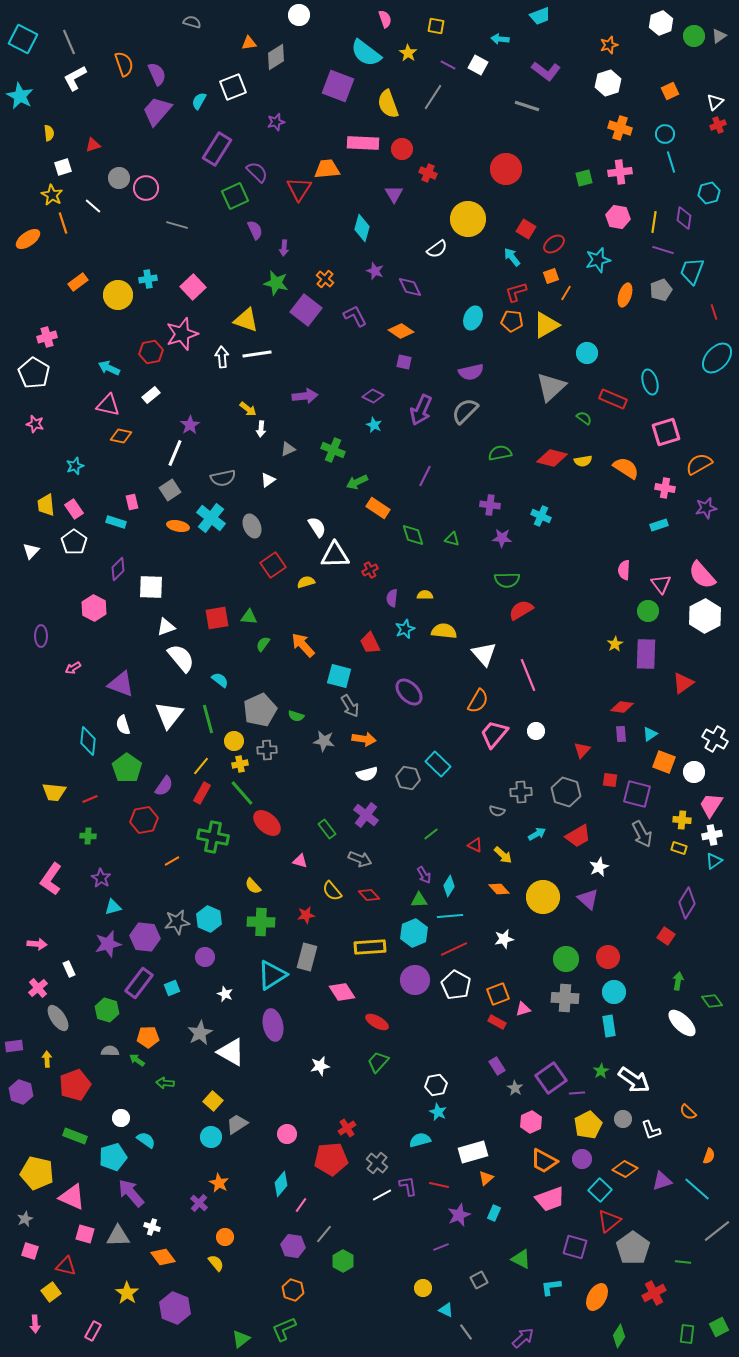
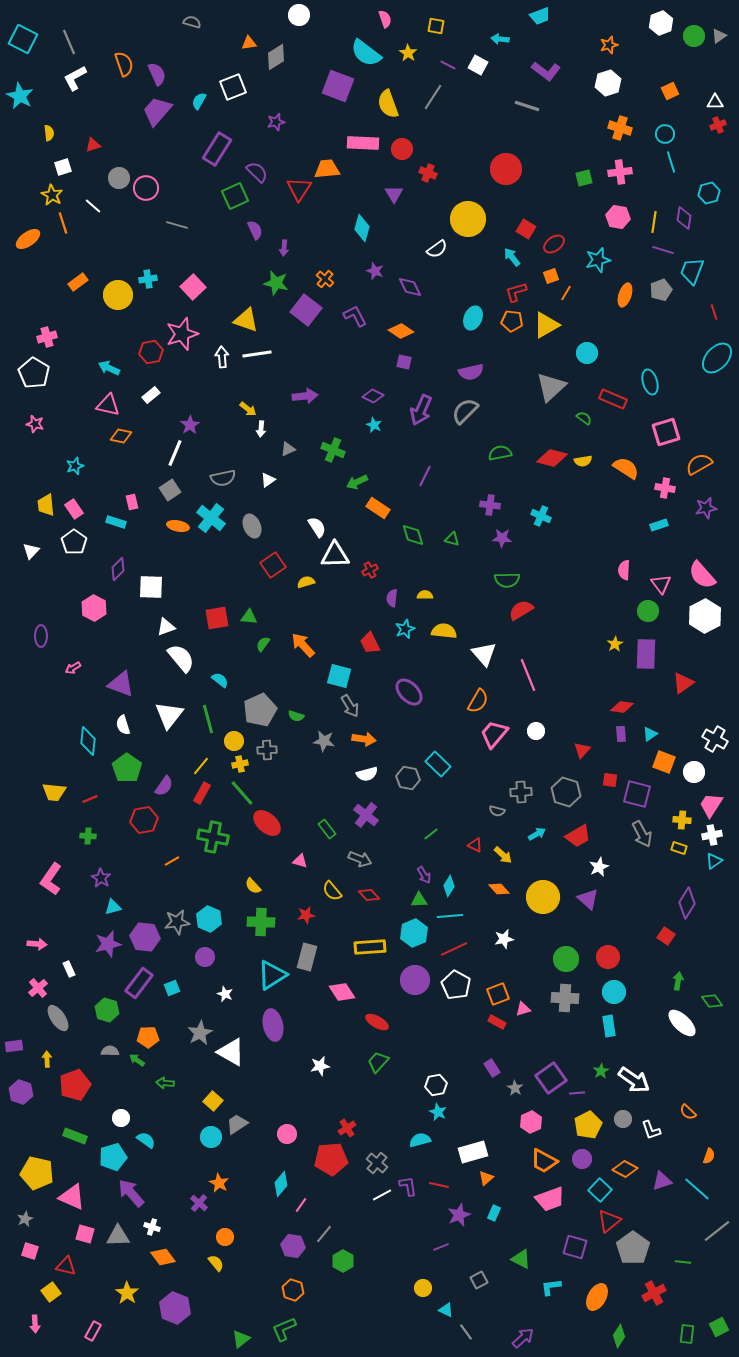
white triangle at (715, 102): rotated 42 degrees clockwise
purple rectangle at (497, 1066): moved 5 px left, 2 px down
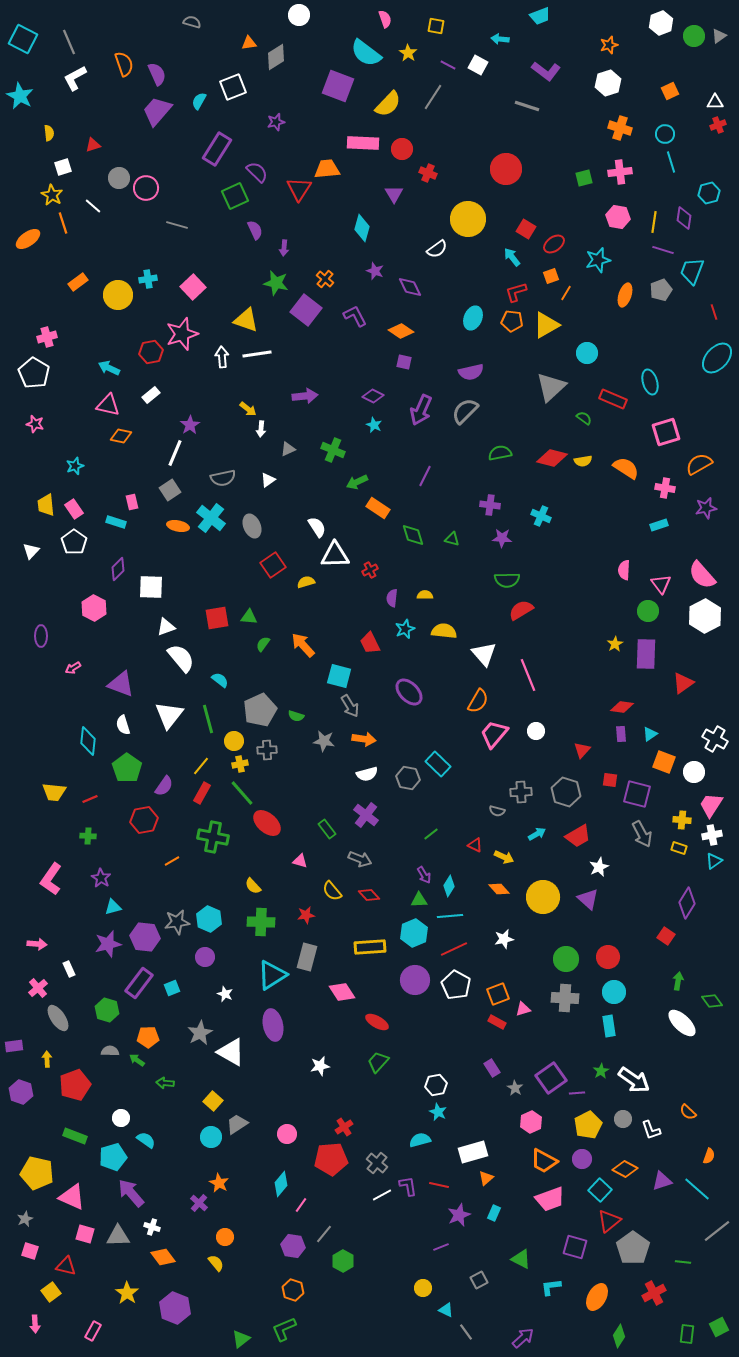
yellow semicircle at (388, 104): rotated 116 degrees counterclockwise
yellow arrow at (503, 855): moved 1 px right, 2 px down; rotated 18 degrees counterclockwise
red cross at (347, 1128): moved 3 px left, 1 px up
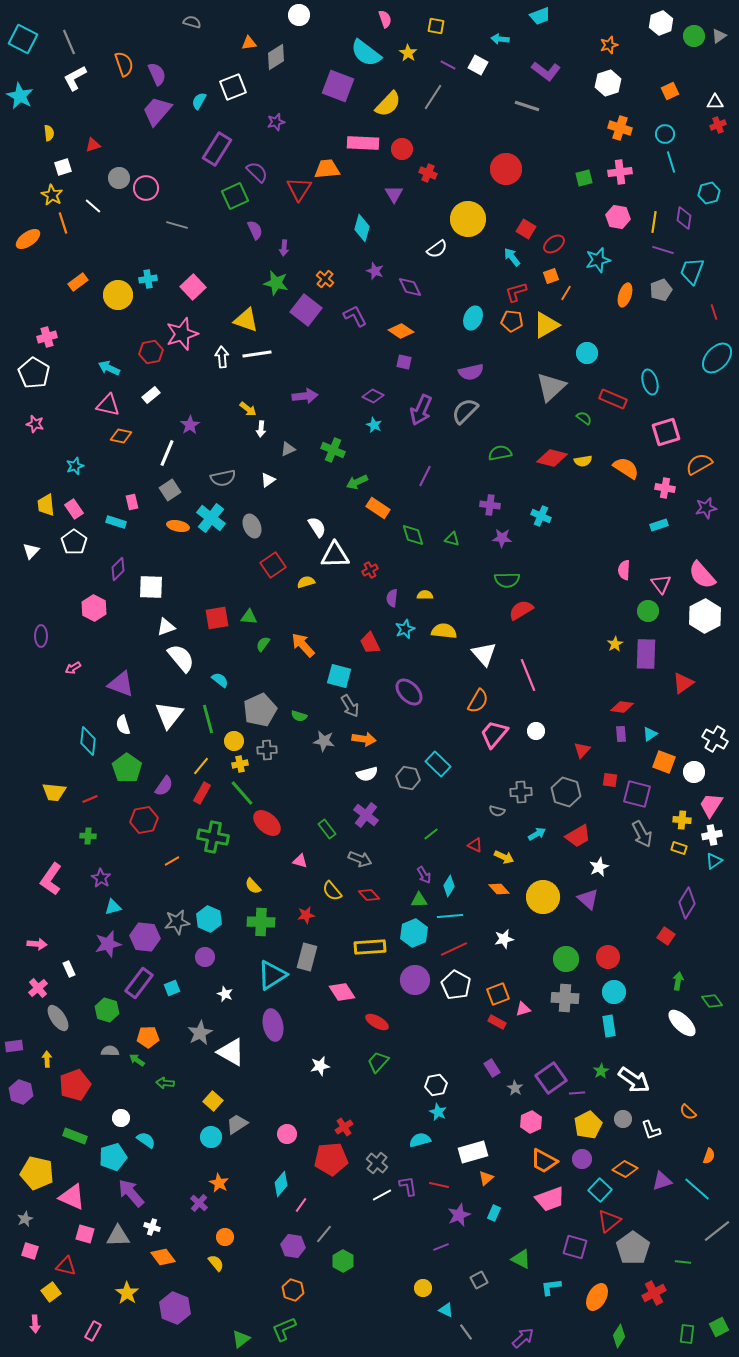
white line at (175, 453): moved 8 px left
green semicircle at (296, 716): moved 3 px right
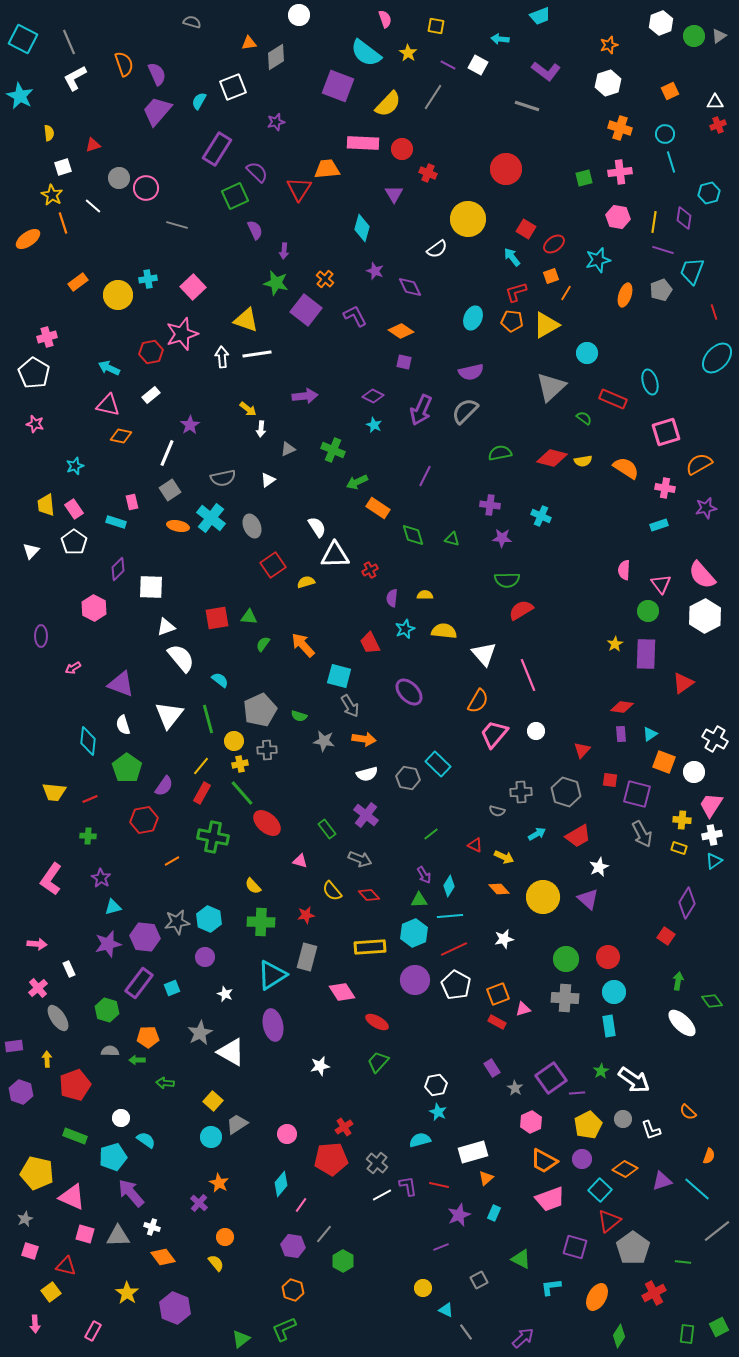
purple arrow at (284, 248): moved 3 px down
green arrow at (137, 1060): rotated 35 degrees counterclockwise
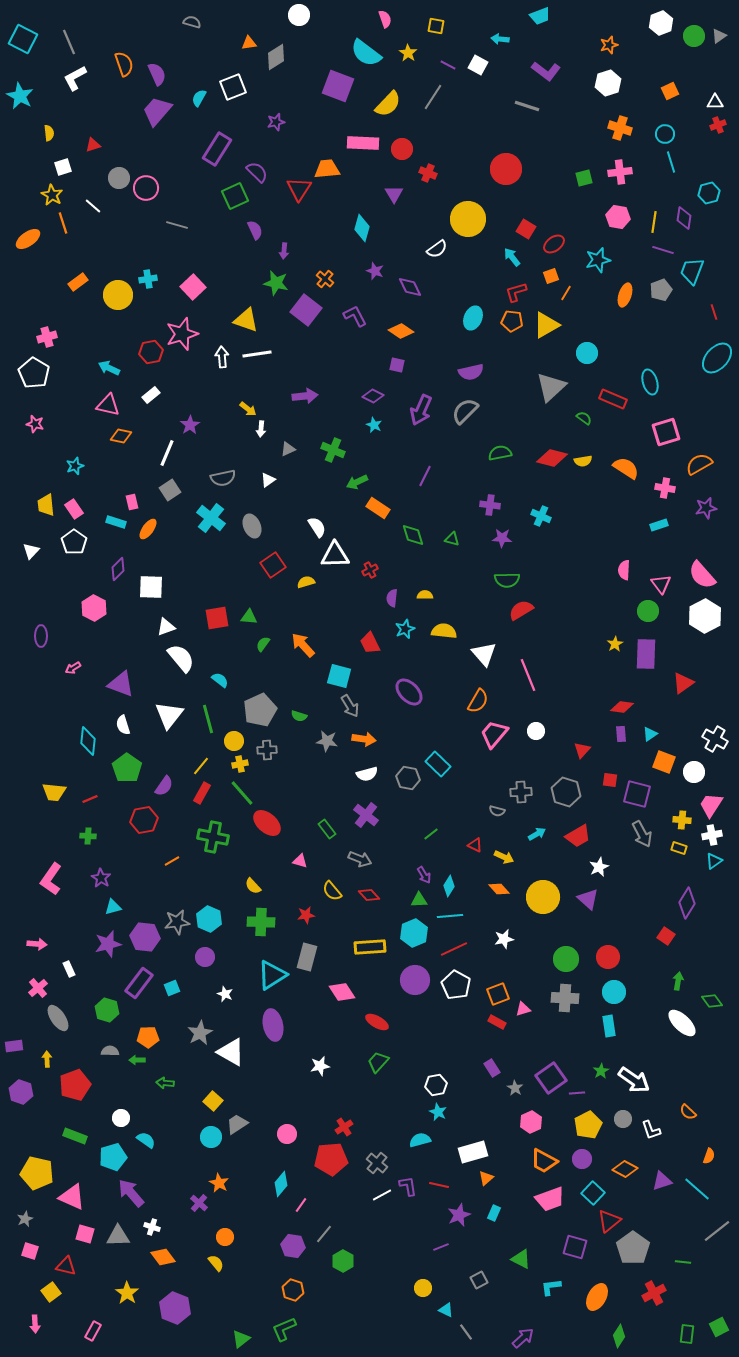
cyan semicircle at (199, 101): moved 3 px up
purple square at (404, 362): moved 7 px left, 3 px down
orange ellipse at (178, 526): moved 30 px left, 3 px down; rotated 65 degrees counterclockwise
gray star at (324, 741): moved 3 px right
cyan square at (600, 1190): moved 7 px left, 3 px down
